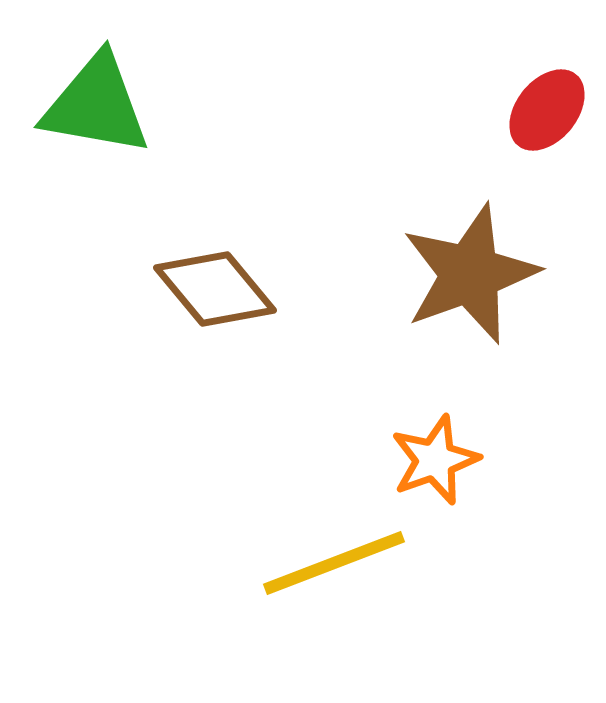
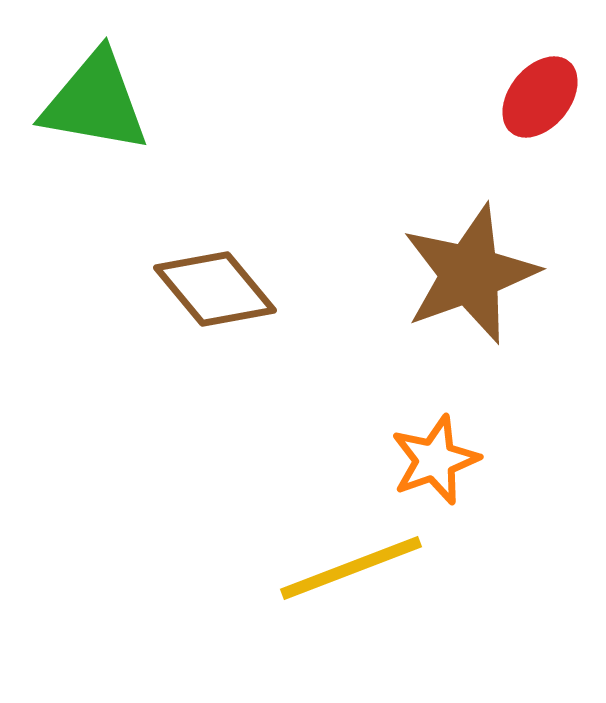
green triangle: moved 1 px left, 3 px up
red ellipse: moved 7 px left, 13 px up
yellow line: moved 17 px right, 5 px down
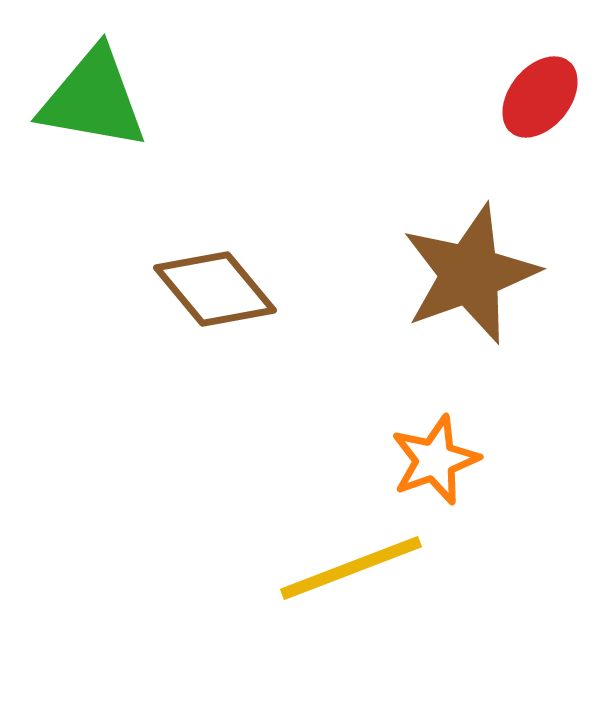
green triangle: moved 2 px left, 3 px up
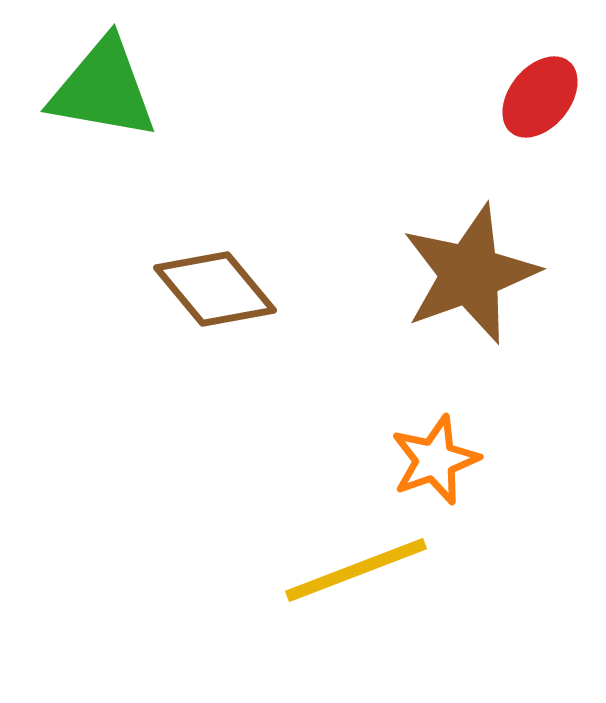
green triangle: moved 10 px right, 10 px up
yellow line: moved 5 px right, 2 px down
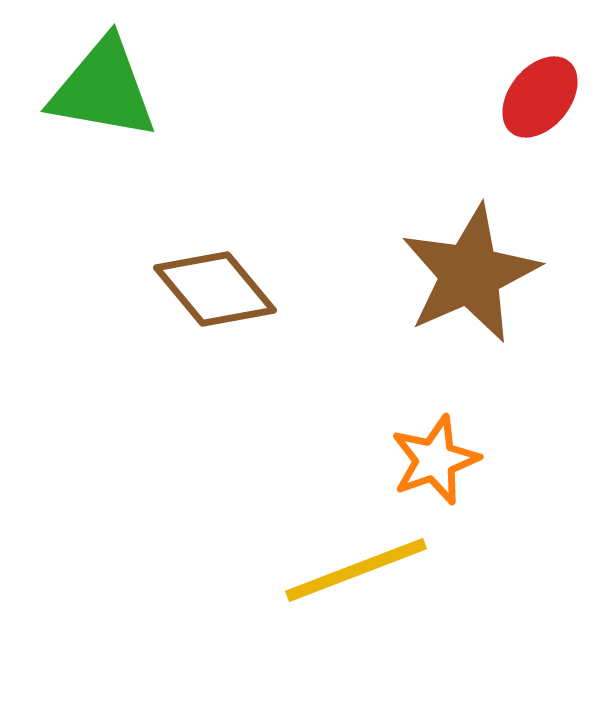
brown star: rotated 4 degrees counterclockwise
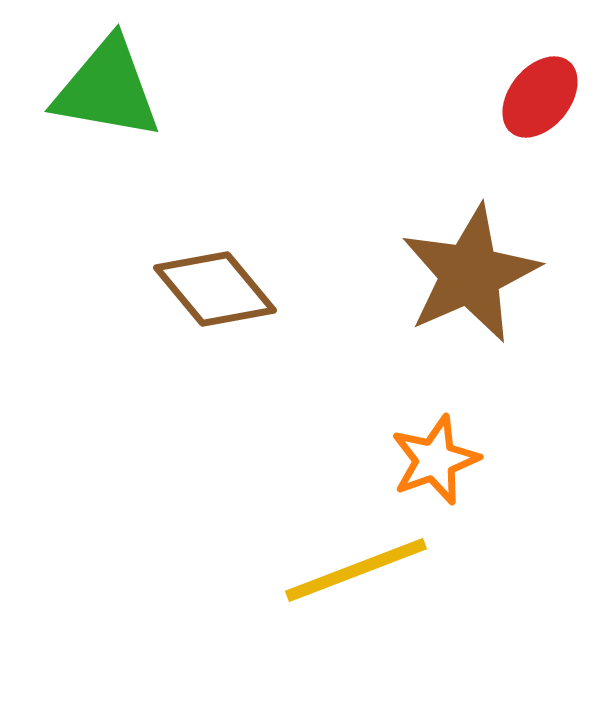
green triangle: moved 4 px right
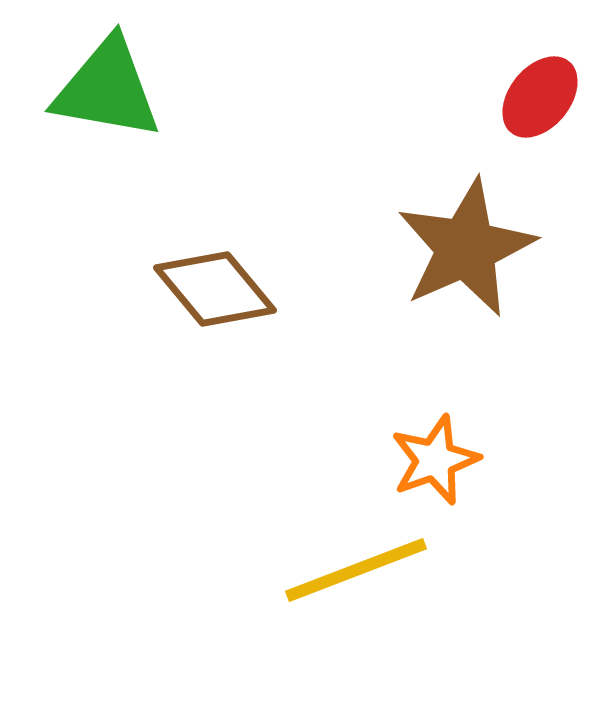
brown star: moved 4 px left, 26 px up
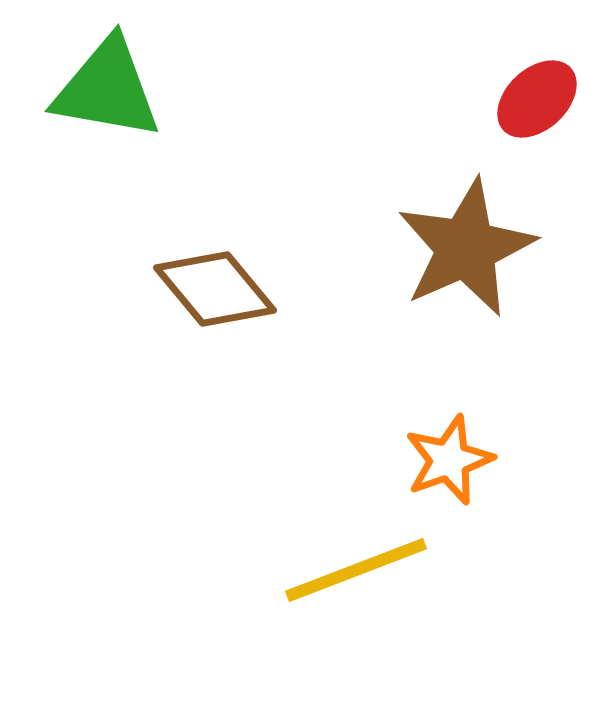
red ellipse: moved 3 px left, 2 px down; rotated 8 degrees clockwise
orange star: moved 14 px right
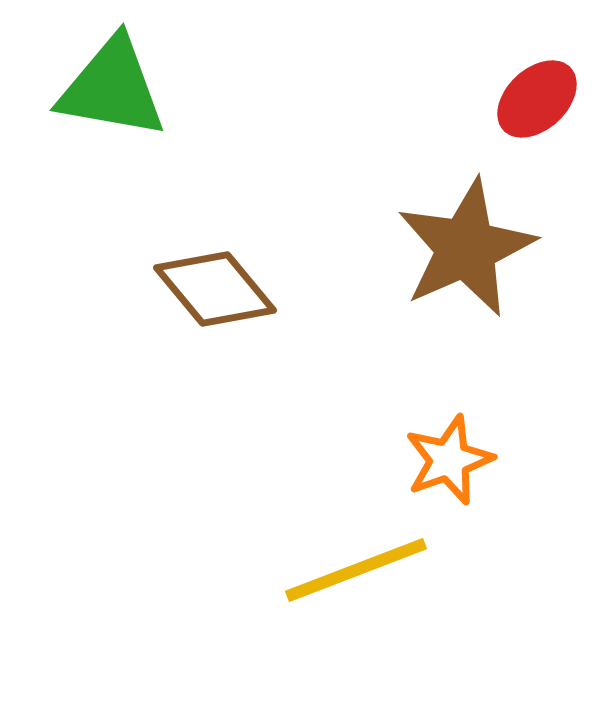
green triangle: moved 5 px right, 1 px up
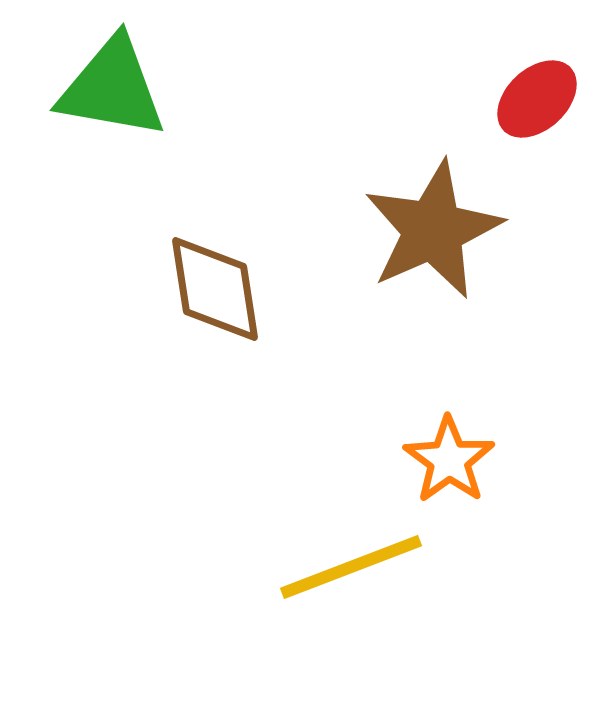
brown star: moved 33 px left, 18 px up
brown diamond: rotated 31 degrees clockwise
orange star: rotated 16 degrees counterclockwise
yellow line: moved 5 px left, 3 px up
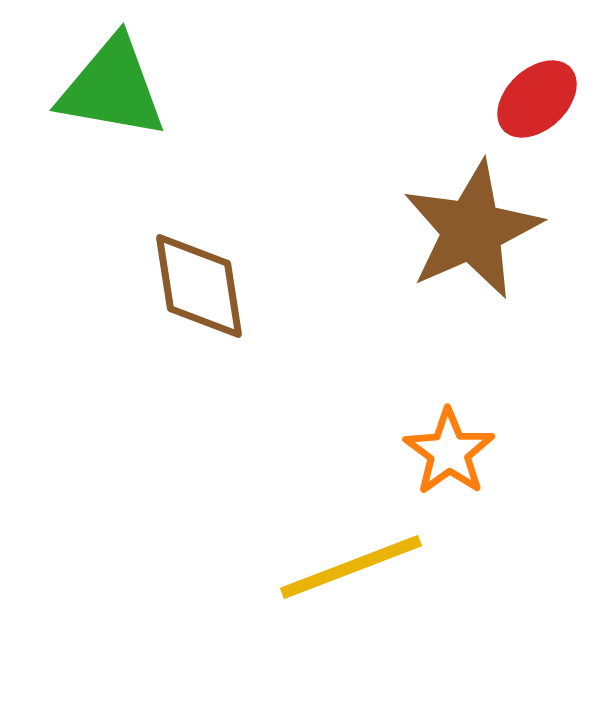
brown star: moved 39 px right
brown diamond: moved 16 px left, 3 px up
orange star: moved 8 px up
